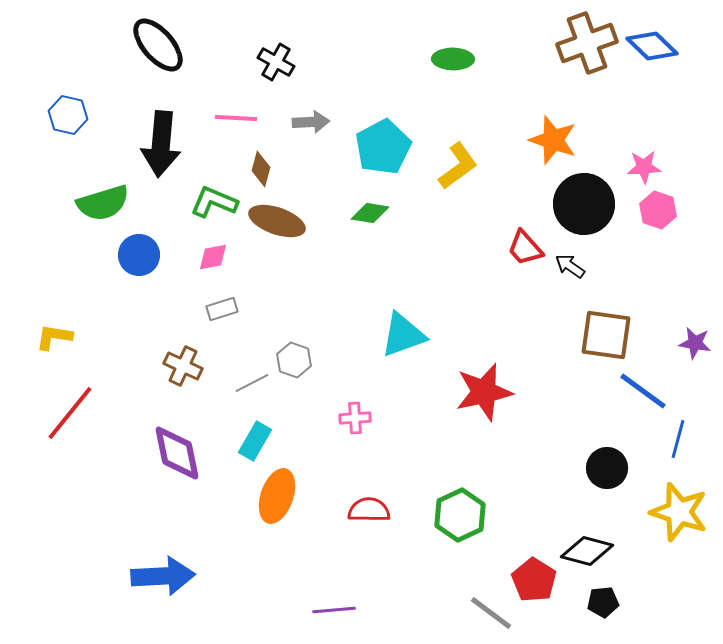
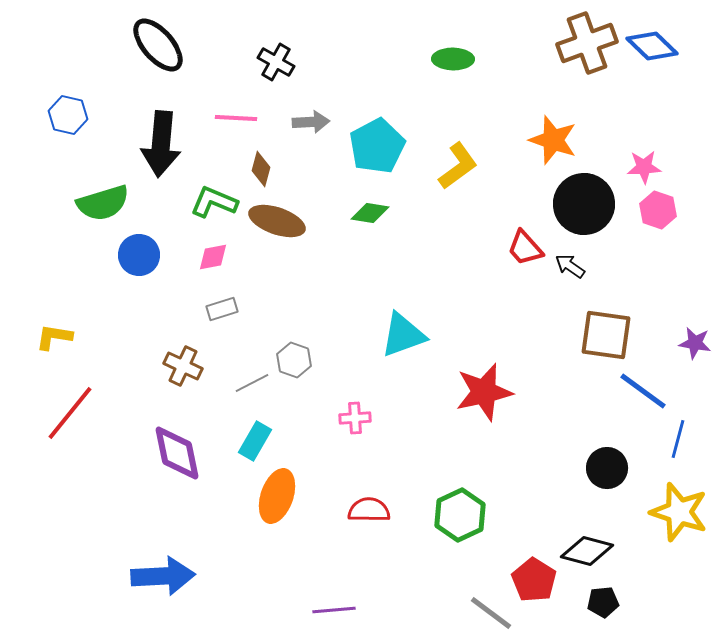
cyan pentagon at (383, 147): moved 6 px left, 1 px up
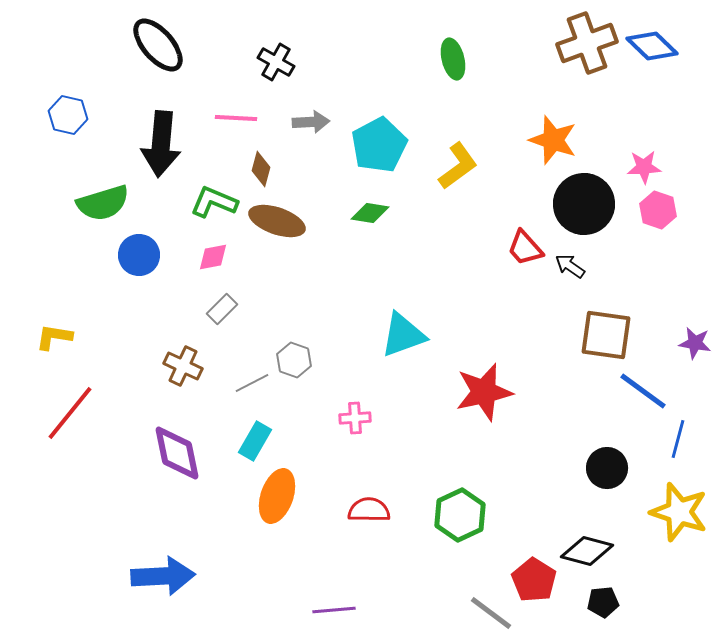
green ellipse at (453, 59): rotated 75 degrees clockwise
cyan pentagon at (377, 146): moved 2 px right, 1 px up
gray rectangle at (222, 309): rotated 28 degrees counterclockwise
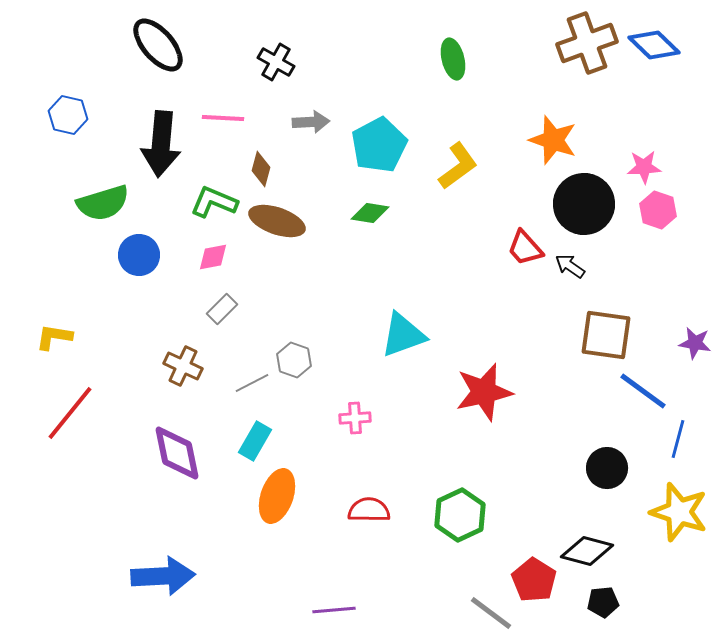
blue diamond at (652, 46): moved 2 px right, 1 px up
pink line at (236, 118): moved 13 px left
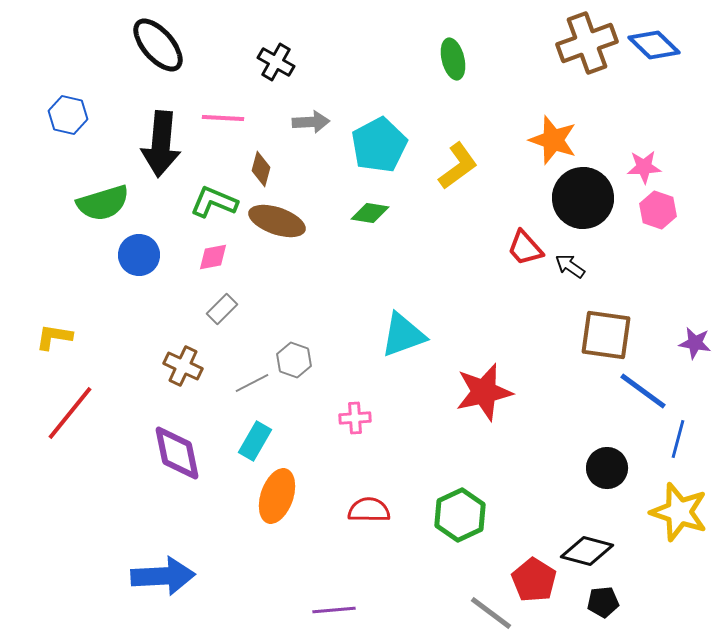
black circle at (584, 204): moved 1 px left, 6 px up
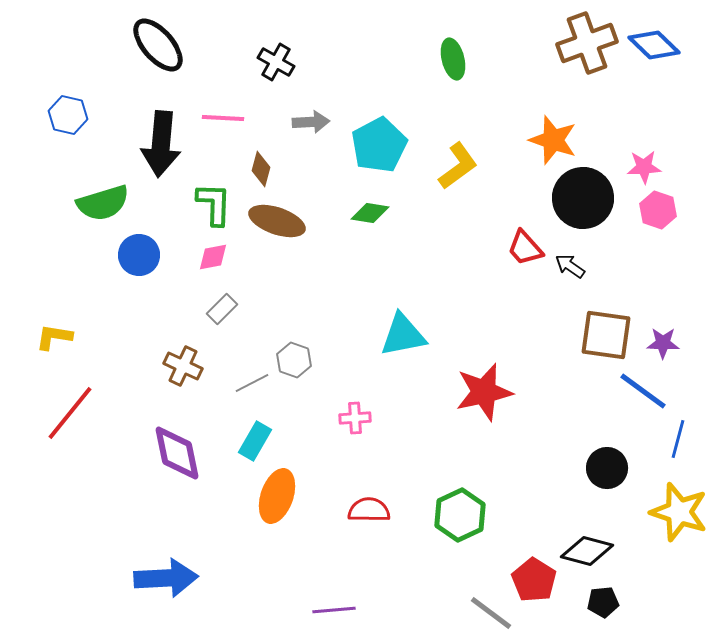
green L-shape at (214, 202): moved 2 px down; rotated 69 degrees clockwise
cyan triangle at (403, 335): rotated 9 degrees clockwise
purple star at (695, 343): moved 32 px left; rotated 8 degrees counterclockwise
blue arrow at (163, 576): moved 3 px right, 2 px down
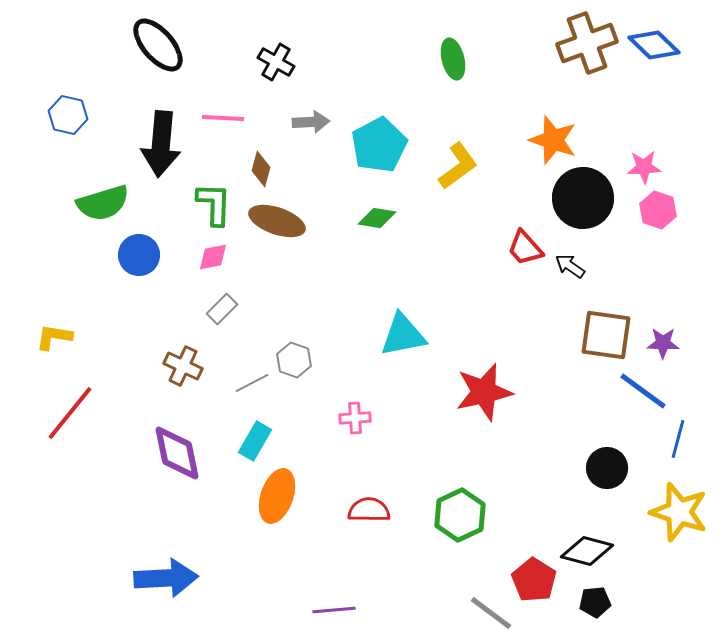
green diamond at (370, 213): moved 7 px right, 5 px down
black pentagon at (603, 602): moved 8 px left
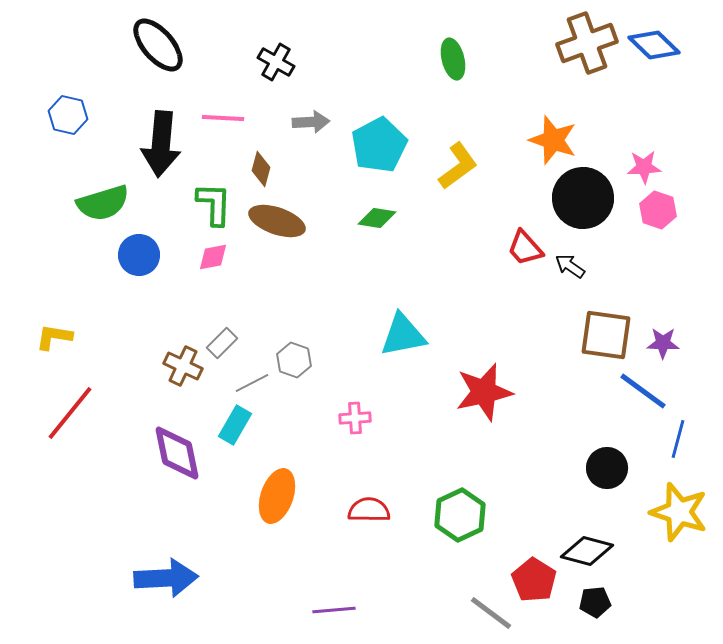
gray rectangle at (222, 309): moved 34 px down
cyan rectangle at (255, 441): moved 20 px left, 16 px up
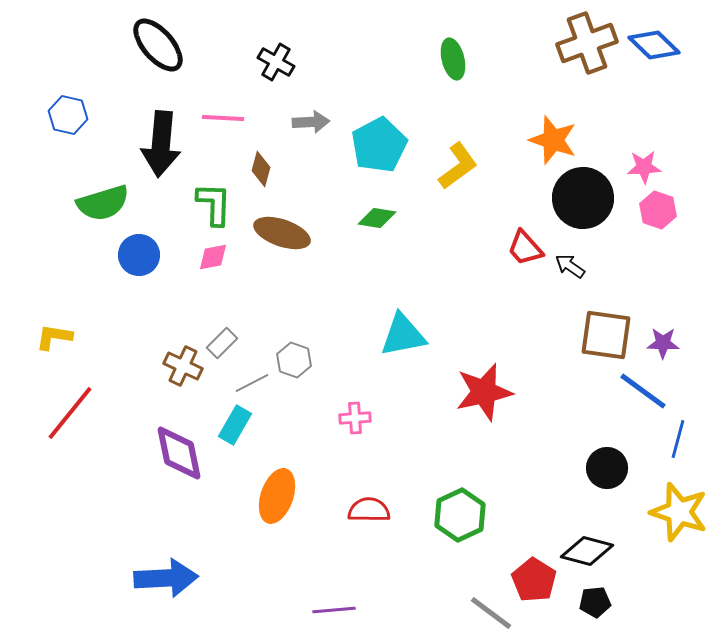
brown ellipse at (277, 221): moved 5 px right, 12 px down
purple diamond at (177, 453): moved 2 px right
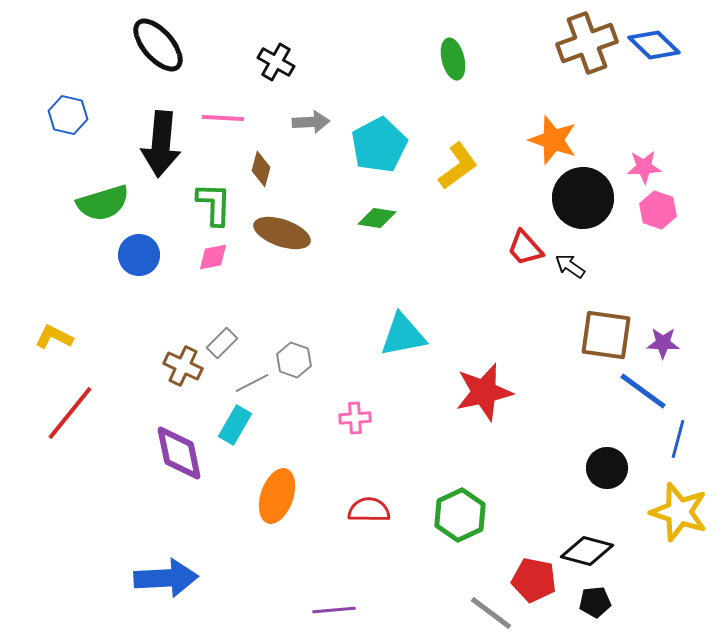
yellow L-shape at (54, 337): rotated 18 degrees clockwise
red pentagon at (534, 580): rotated 21 degrees counterclockwise
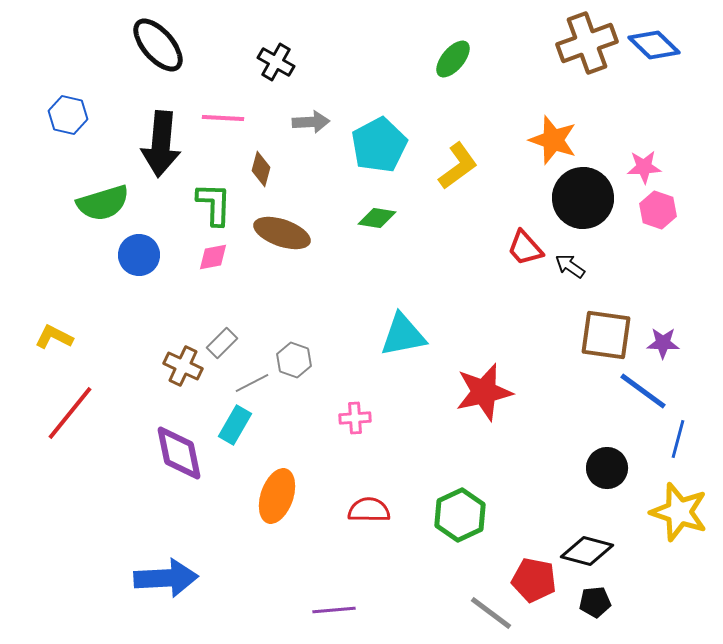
green ellipse at (453, 59): rotated 54 degrees clockwise
